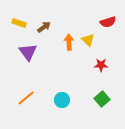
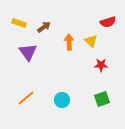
yellow triangle: moved 3 px right, 1 px down
green square: rotated 21 degrees clockwise
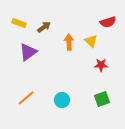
purple triangle: rotated 30 degrees clockwise
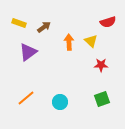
cyan circle: moved 2 px left, 2 px down
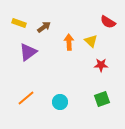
red semicircle: rotated 49 degrees clockwise
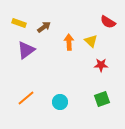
purple triangle: moved 2 px left, 2 px up
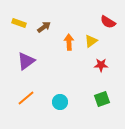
yellow triangle: rotated 40 degrees clockwise
purple triangle: moved 11 px down
